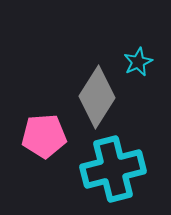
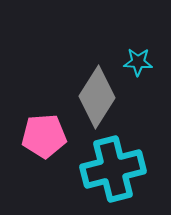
cyan star: rotated 28 degrees clockwise
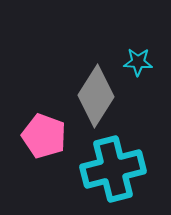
gray diamond: moved 1 px left, 1 px up
pink pentagon: rotated 24 degrees clockwise
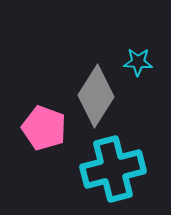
pink pentagon: moved 8 px up
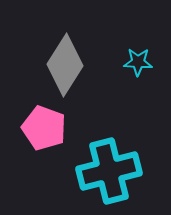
gray diamond: moved 31 px left, 31 px up
cyan cross: moved 4 px left, 2 px down
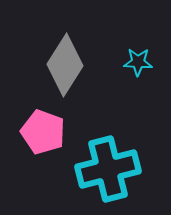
pink pentagon: moved 1 px left, 4 px down
cyan cross: moved 1 px left, 2 px up
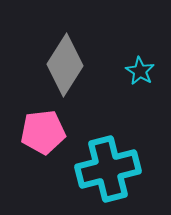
cyan star: moved 2 px right, 9 px down; rotated 28 degrees clockwise
pink pentagon: rotated 27 degrees counterclockwise
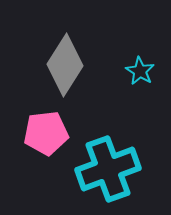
pink pentagon: moved 3 px right, 1 px down
cyan cross: rotated 6 degrees counterclockwise
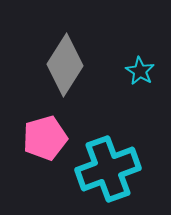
pink pentagon: moved 1 px left, 5 px down; rotated 9 degrees counterclockwise
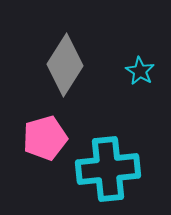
cyan cross: rotated 14 degrees clockwise
